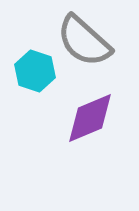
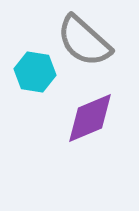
cyan hexagon: moved 1 px down; rotated 9 degrees counterclockwise
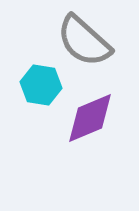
cyan hexagon: moved 6 px right, 13 px down
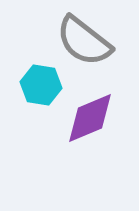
gray semicircle: rotated 4 degrees counterclockwise
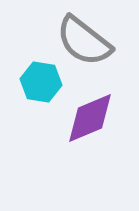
cyan hexagon: moved 3 px up
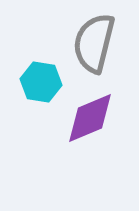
gray semicircle: moved 10 px right, 2 px down; rotated 66 degrees clockwise
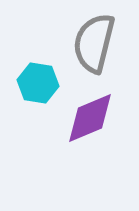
cyan hexagon: moved 3 px left, 1 px down
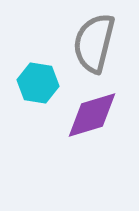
purple diamond: moved 2 px right, 3 px up; rotated 6 degrees clockwise
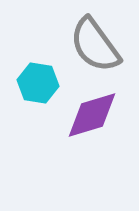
gray semicircle: moved 1 px right, 2 px down; rotated 50 degrees counterclockwise
